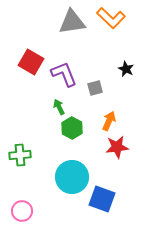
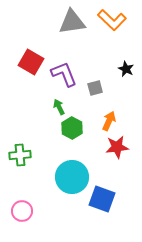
orange L-shape: moved 1 px right, 2 px down
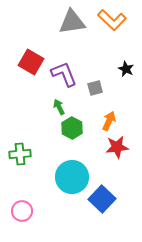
green cross: moved 1 px up
blue square: rotated 24 degrees clockwise
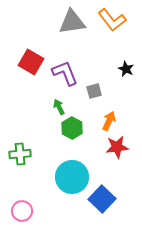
orange L-shape: rotated 8 degrees clockwise
purple L-shape: moved 1 px right, 1 px up
gray square: moved 1 px left, 3 px down
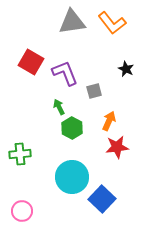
orange L-shape: moved 3 px down
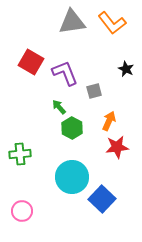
green arrow: rotated 14 degrees counterclockwise
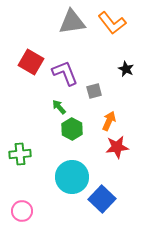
green hexagon: moved 1 px down
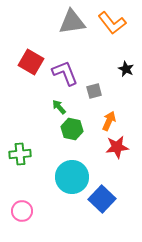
green hexagon: rotated 15 degrees counterclockwise
